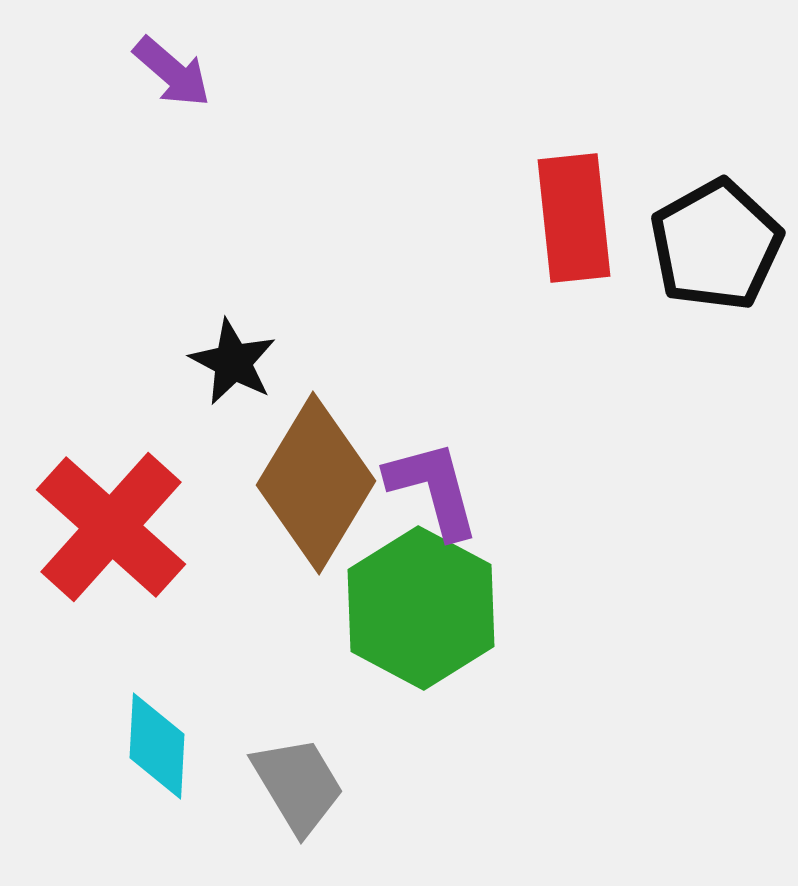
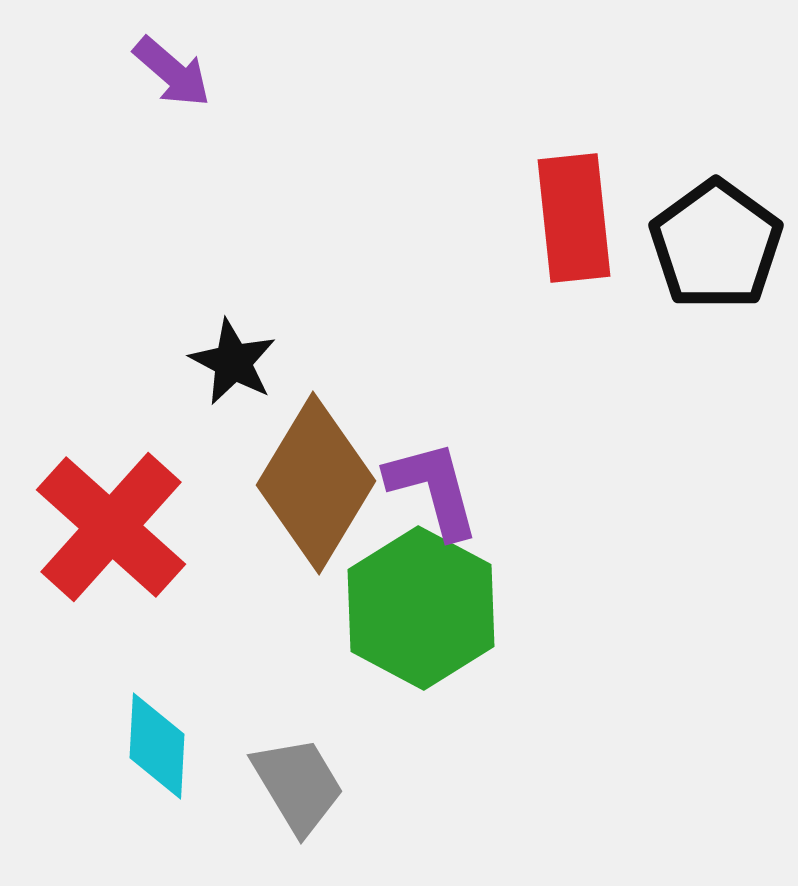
black pentagon: rotated 7 degrees counterclockwise
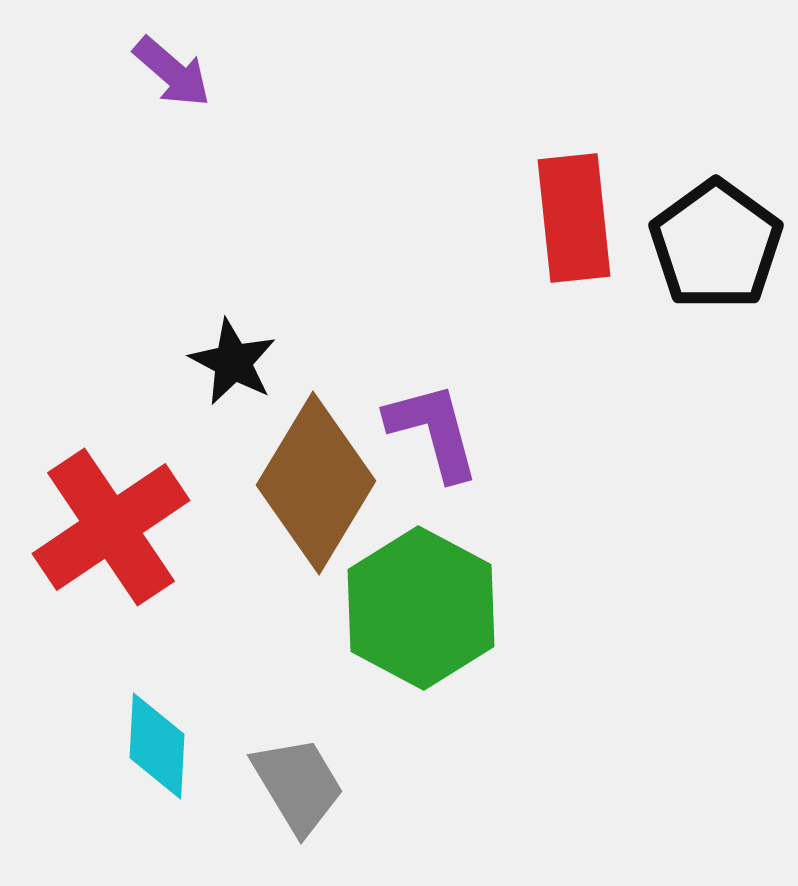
purple L-shape: moved 58 px up
red cross: rotated 14 degrees clockwise
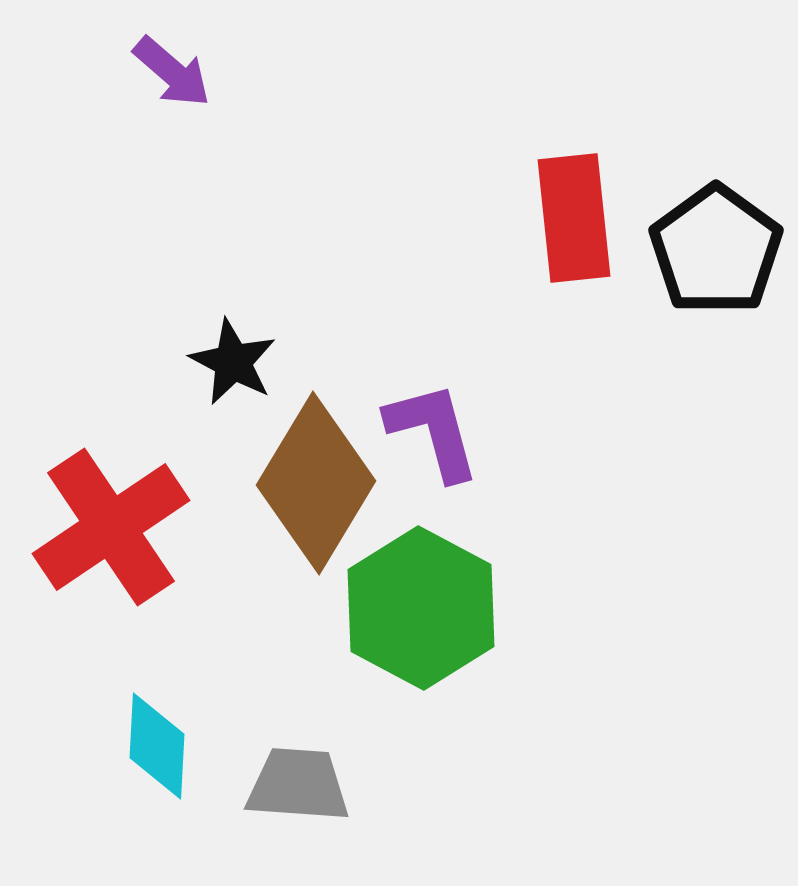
black pentagon: moved 5 px down
gray trapezoid: rotated 55 degrees counterclockwise
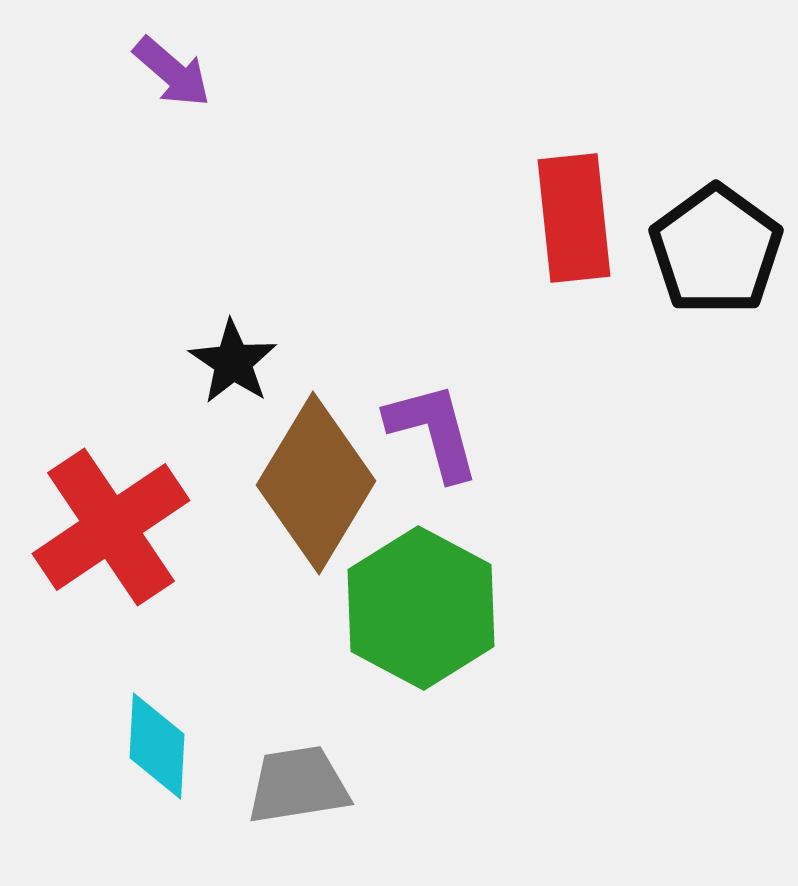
black star: rotated 6 degrees clockwise
gray trapezoid: rotated 13 degrees counterclockwise
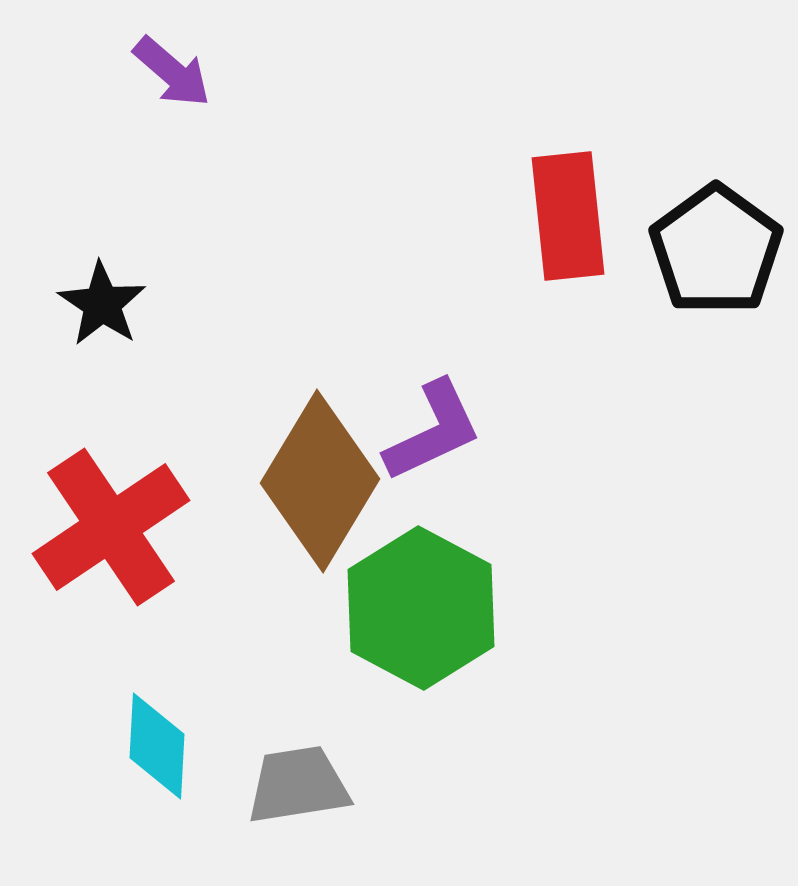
red rectangle: moved 6 px left, 2 px up
black star: moved 131 px left, 58 px up
purple L-shape: rotated 80 degrees clockwise
brown diamond: moved 4 px right, 2 px up
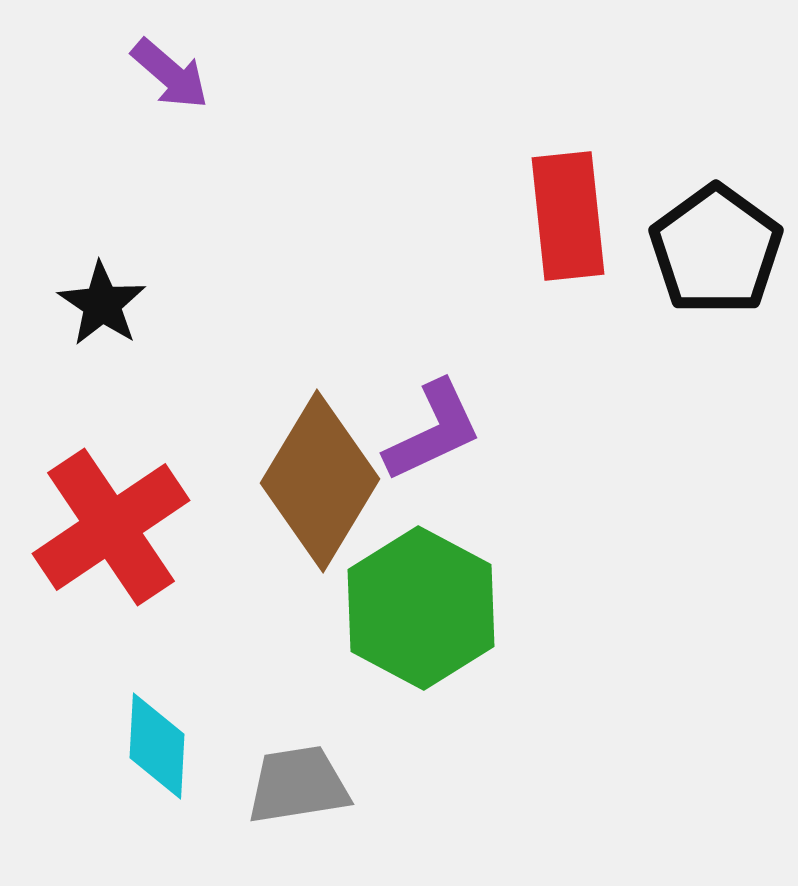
purple arrow: moved 2 px left, 2 px down
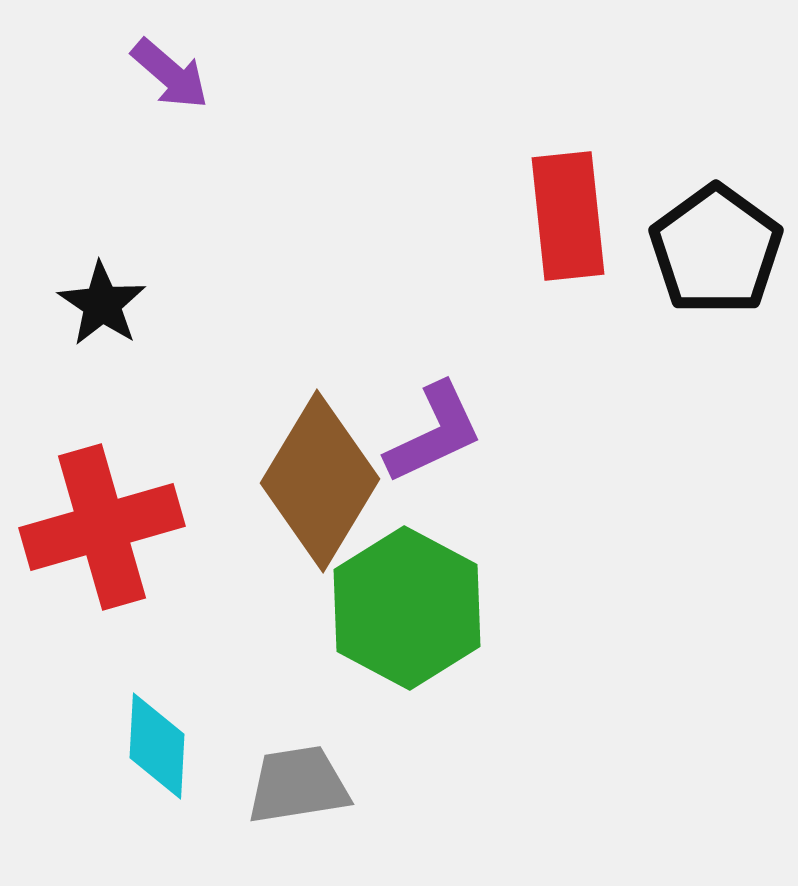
purple L-shape: moved 1 px right, 2 px down
red cross: moved 9 px left; rotated 18 degrees clockwise
green hexagon: moved 14 px left
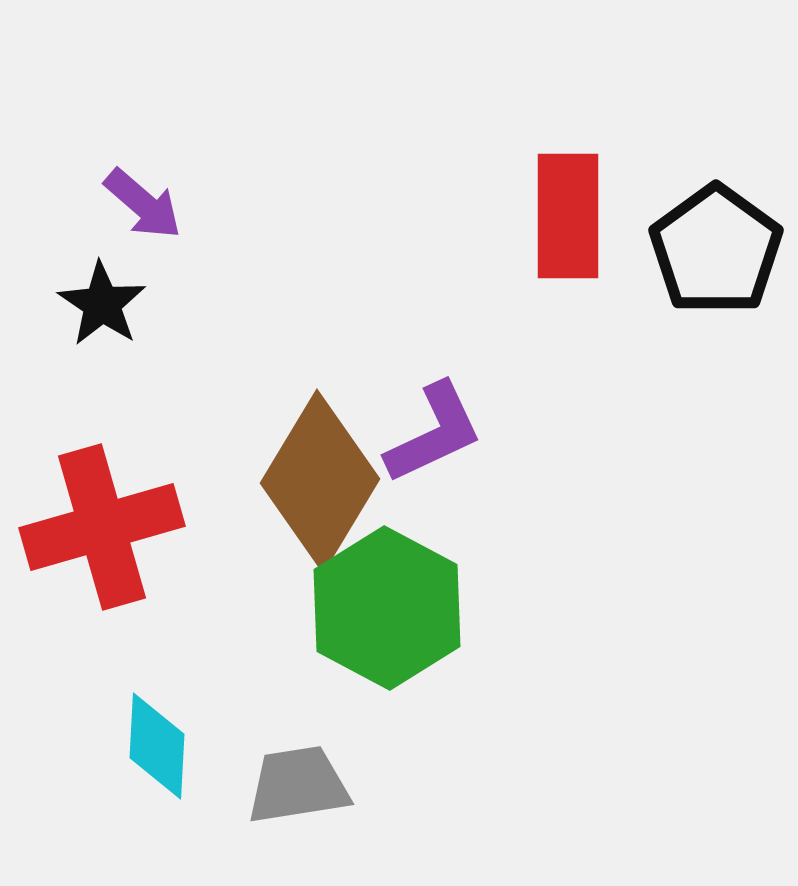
purple arrow: moved 27 px left, 130 px down
red rectangle: rotated 6 degrees clockwise
green hexagon: moved 20 px left
